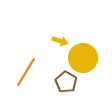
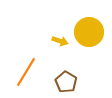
yellow circle: moved 6 px right, 26 px up
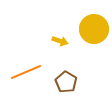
yellow circle: moved 5 px right, 3 px up
orange line: rotated 36 degrees clockwise
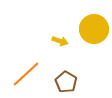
orange line: moved 2 px down; rotated 20 degrees counterclockwise
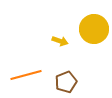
orange line: moved 1 px down; rotated 28 degrees clockwise
brown pentagon: rotated 20 degrees clockwise
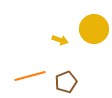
yellow arrow: moved 1 px up
orange line: moved 4 px right, 1 px down
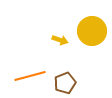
yellow circle: moved 2 px left, 2 px down
brown pentagon: moved 1 px left, 1 px down
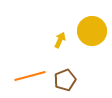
yellow arrow: rotated 84 degrees counterclockwise
brown pentagon: moved 3 px up
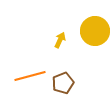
yellow circle: moved 3 px right
brown pentagon: moved 2 px left, 3 px down
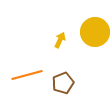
yellow circle: moved 1 px down
orange line: moved 3 px left, 1 px up
